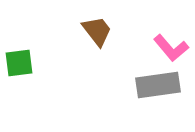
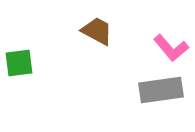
brown trapezoid: rotated 24 degrees counterclockwise
gray rectangle: moved 3 px right, 5 px down
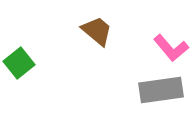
brown trapezoid: rotated 12 degrees clockwise
green square: rotated 32 degrees counterclockwise
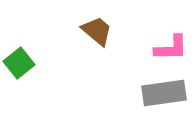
pink L-shape: rotated 51 degrees counterclockwise
gray rectangle: moved 3 px right, 3 px down
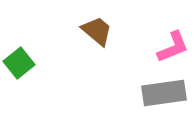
pink L-shape: moved 2 px right, 1 px up; rotated 21 degrees counterclockwise
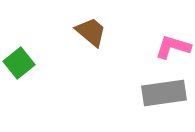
brown trapezoid: moved 6 px left, 1 px down
pink L-shape: rotated 141 degrees counterclockwise
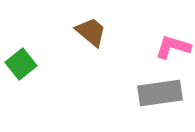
green square: moved 2 px right, 1 px down
gray rectangle: moved 4 px left
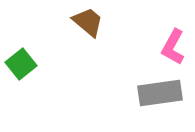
brown trapezoid: moved 3 px left, 10 px up
pink L-shape: rotated 78 degrees counterclockwise
